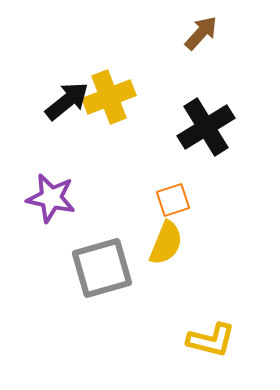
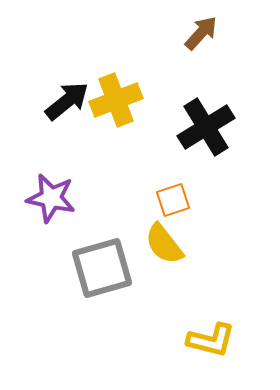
yellow cross: moved 7 px right, 3 px down
yellow semicircle: moved 2 px left, 1 px down; rotated 120 degrees clockwise
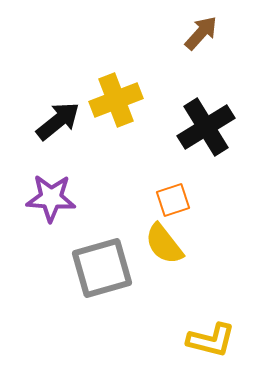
black arrow: moved 9 px left, 20 px down
purple star: rotated 9 degrees counterclockwise
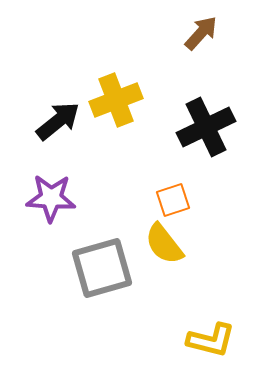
black cross: rotated 6 degrees clockwise
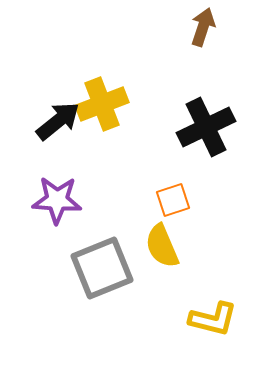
brown arrow: moved 2 px right, 6 px up; rotated 24 degrees counterclockwise
yellow cross: moved 14 px left, 4 px down
purple star: moved 6 px right, 2 px down
yellow semicircle: moved 2 px left, 2 px down; rotated 15 degrees clockwise
gray square: rotated 6 degrees counterclockwise
yellow L-shape: moved 2 px right, 21 px up
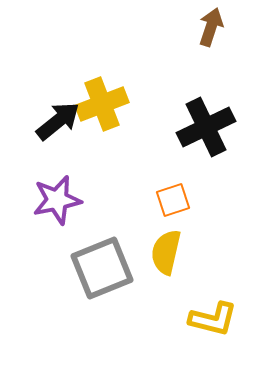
brown arrow: moved 8 px right
purple star: rotated 15 degrees counterclockwise
yellow semicircle: moved 4 px right, 6 px down; rotated 36 degrees clockwise
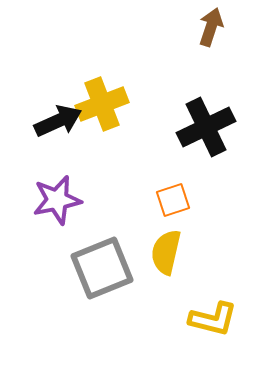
black arrow: rotated 15 degrees clockwise
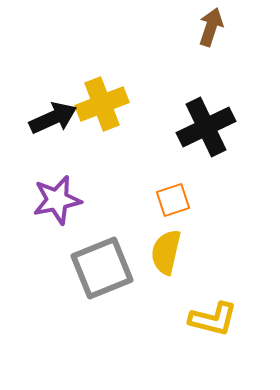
black arrow: moved 5 px left, 3 px up
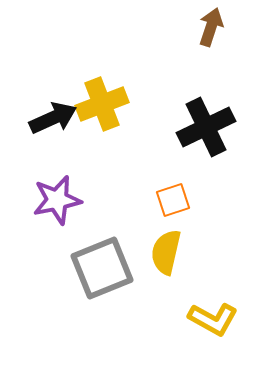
yellow L-shape: rotated 15 degrees clockwise
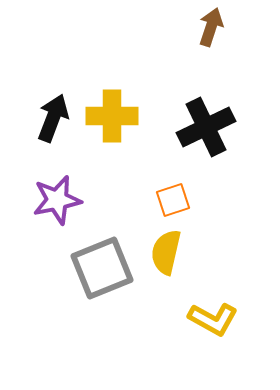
yellow cross: moved 10 px right, 12 px down; rotated 21 degrees clockwise
black arrow: rotated 45 degrees counterclockwise
